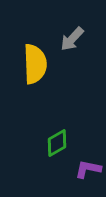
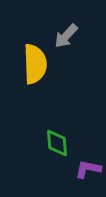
gray arrow: moved 6 px left, 3 px up
green diamond: rotated 64 degrees counterclockwise
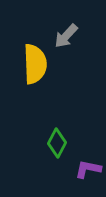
green diamond: rotated 32 degrees clockwise
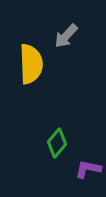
yellow semicircle: moved 4 px left
green diamond: rotated 12 degrees clockwise
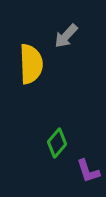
purple L-shape: moved 2 px down; rotated 120 degrees counterclockwise
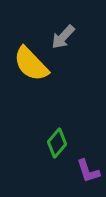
gray arrow: moved 3 px left, 1 px down
yellow semicircle: rotated 138 degrees clockwise
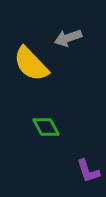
gray arrow: moved 5 px right, 1 px down; rotated 28 degrees clockwise
green diamond: moved 11 px left, 16 px up; rotated 68 degrees counterclockwise
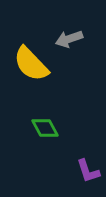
gray arrow: moved 1 px right, 1 px down
green diamond: moved 1 px left, 1 px down
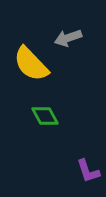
gray arrow: moved 1 px left, 1 px up
green diamond: moved 12 px up
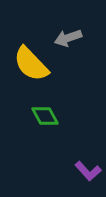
purple L-shape: rotated 24 degrees counterclockwise
